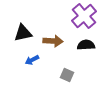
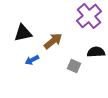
purple cross: moved 5 px right
brown arrow: rotated 42 degrees counterclockwise
black semicircle: moved 10 px right, 7 px down
gray square: moved 7 px right, 9 px up
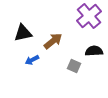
black semicircle: moved 2 px left, 1 px up
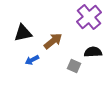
purple cross: moved 1 px down
black semicircle: moved 1 px left, 1 px down
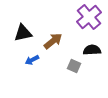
black semicircle: moved 1 px left, 2 px up
